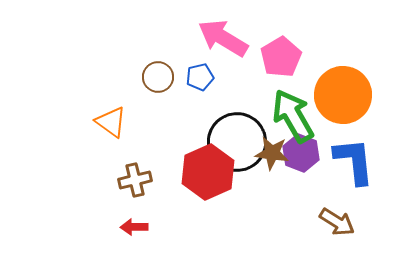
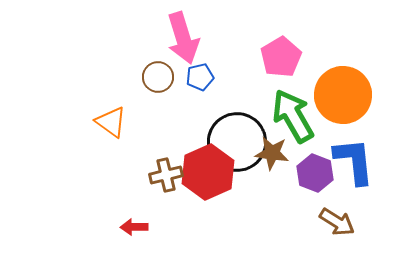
pink arrow: moved 40 px left; rotated 138 degrees counterclockwise
purple hexagon: moved 14 px right, 20 px down
brown cross: moved 31 px right, 5 px up
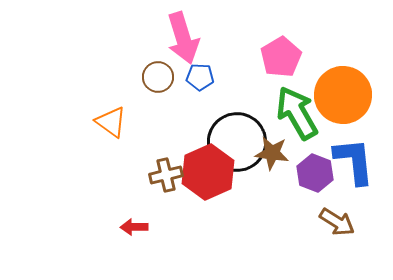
blue pentagon: rotated 16 degrees clockwise
green arrow: moved 4 px right, 3 px up
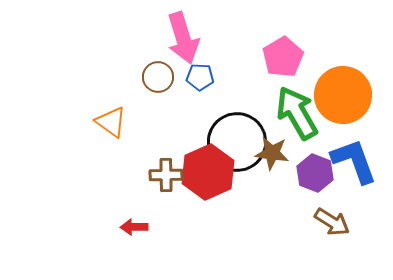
pink pentagon: moved 2 px right
blue L-shape: rotated 14 degrees counterclockwise
brown cross: rotated 12 degrees clockwise
brown arrow: moved 5 px left
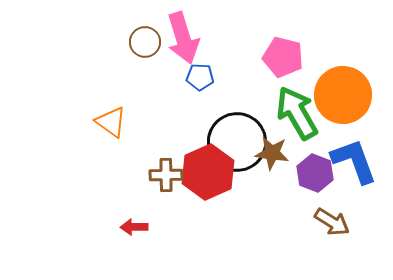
pink pentagon: rotated 27 degrees counterclockwise
brown circle: moved 13 px left, 35 px up
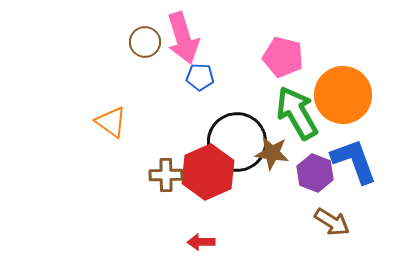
red arrow: moved 67 px right, 15 px down
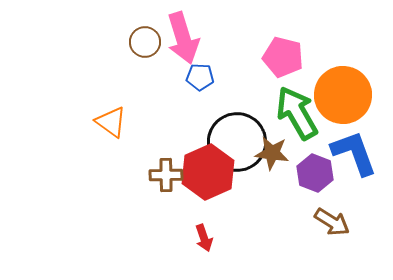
blue L-shape: moved 8 px up
red arrow: moved 3 px right, 4 px up; rotated 108 degrees counterclockwise
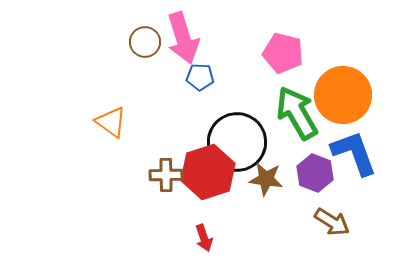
pink pentagon: moved 4 px up
brown star: moved 6 px left, 26 px down
red hexagon: rotated 6 degrees clockwise
